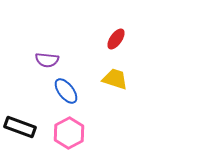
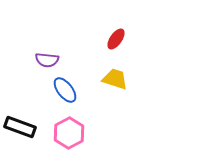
blue ellipse: moved 1 px left, 1 px up
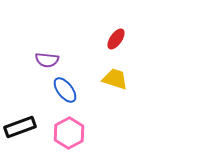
black rectangle: rotated 40 degrees counterclockwise
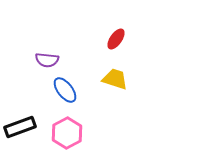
pink hexagon: moved 2 px left
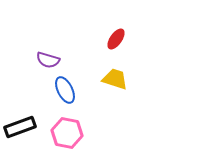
purple semicircle: moved 1 px right; rotated 10 degrees clockwise
blue ellipse: rotated 12 degrees clockwise
pink hexagon: rotated 20 degrees counterclockwise
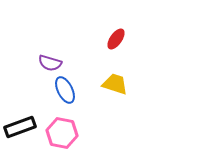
purple semicircle: moved 2 px right, 3 px down
yellow trapezoid: moved 5 px down
pink hexagon: moved 5 px left
